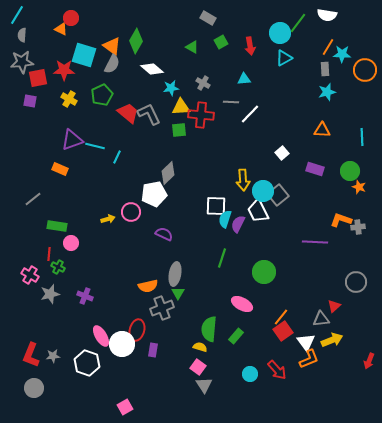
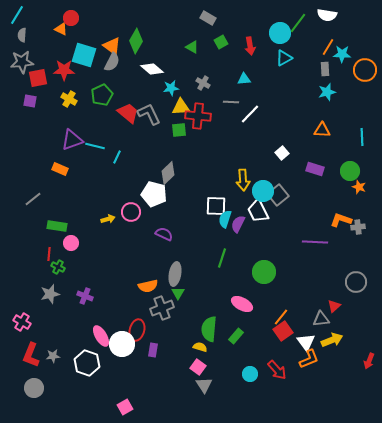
gray semicircle at (112, 64): moved 2 px up
red cross at (201, 115): moved 3 px left, 1 px down
white pentagon at (154, 194): rotated 25 degrees clockwise
pink cross at (30, 275): moved 8 px left, 47 px down
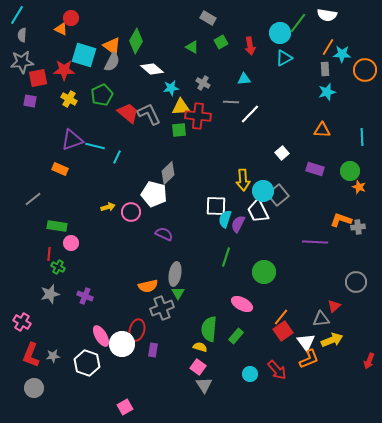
yellow arrow at (108, 219): moved 12 px up
green line at (222, 258): moved 4 px right, 1 px up
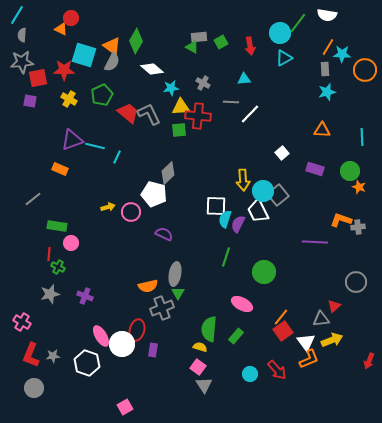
gray rectangle at (208, 18): moved 9 px left, 19 px down; rotated 35 degrees counterclockwise
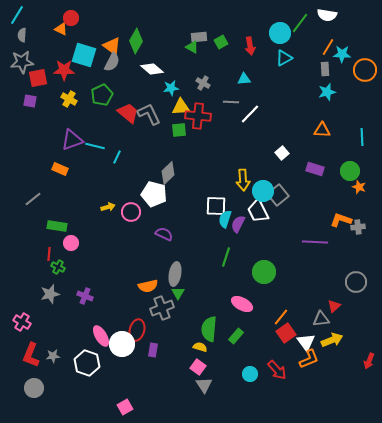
green line at (298, 23): moved 2 px right
red square at (283, 331): moved 3 px right, 2 px down
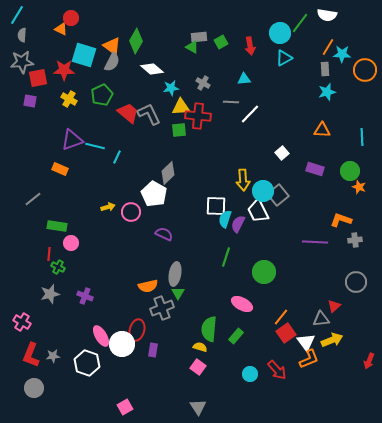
white pentagon at (154, 194): rotated 15 degrees clockwise
gray cross at (358, 227): moved 3 px left, 13 px down
gray triangle at (204, 385): moved 6 px left, 22 px down
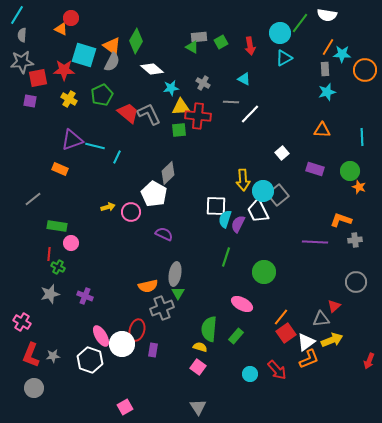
cyan triangle at (244, 79): rotated 32 degrees clockwise
white triangle at (306, 342): rotated 30 degrees clockwise
white hexagon at (87, 363): moved 3 px right, 3 px up
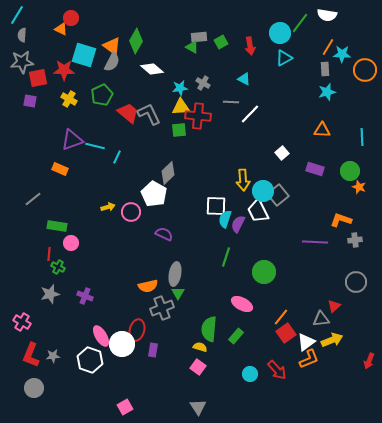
cyan star at (171, 88): moved 9 px right
